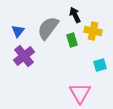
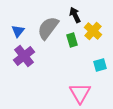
yellow cross: rotated 30 degrees clockwise
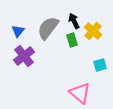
black arrow: moved 1 px left, 6 px down
pink triangle: rotated 20 degrees counterclockwise
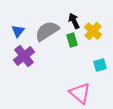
gray semicircle: moved 1 px left, 3 px down; rotated 20 degrees clockwise
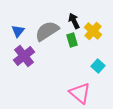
cyan square: moved 2 px left, 1 px down; rotated 32 degrees counterclockwise
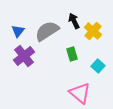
green rectangle: moved 14 px down
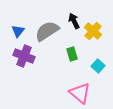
purple cross: rotated 30 degrees counterclockwise
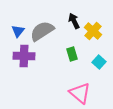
gray semicircle: moved 5 px left
purple cross: rotated 20 degrees counterclockwise
cyan square: moved 1 px right, 4 px up
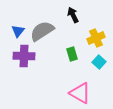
black arrow: moved 1 px left, 6 px up
yellow cross: moved 3 px right, 7 px down; rotated 24 degrees clockwise
pink triangle: rotated 10 degrees counterclockwise
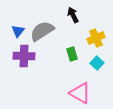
cyan square: moved 2 px left, 1 px down
